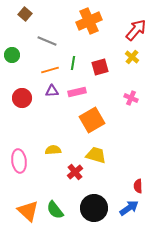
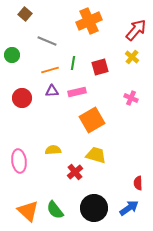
red semicircle: moved 3 px up
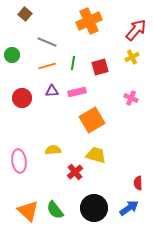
gray line: moved 1 px down
yellow cross: rotated 24 degrees clockwise
orange line: moved 3 px left, 4 px up
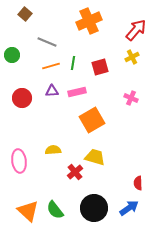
orange line: moved 4 px right
yellow trapezoid: moved 1 px left, 2 px down
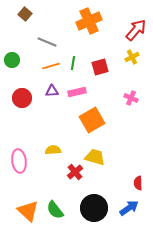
green circle: moved 5 px down
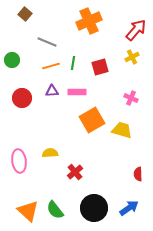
pink rectangle: rotated 12 degrees clockwise
yellow semicircle: moved 3 px left, 3 px down
yellow trapezoid: moved 27 px right, 27 px up
red semicircle: moved 9 px up
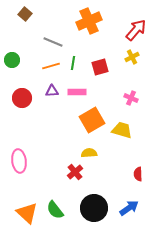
gray line: moved 6 px right
yellow semicircle: moved 39 px right
orange triangle: moved 1 px left, 2 px down
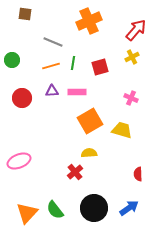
brown square: rotated 32 degrees counterclockwise
orange square: moved 2 px left, 1 px down
pink ellipse: rotated 75 degrees clockwise
orange triangle: rotated 30 degrees clockwise
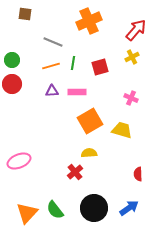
red circle: moved 10 px left, 14 px up
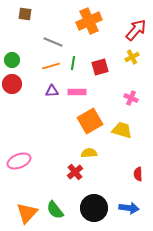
blue arrow: rotated 42 degrees clockwise
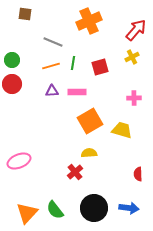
pink cross: moved 3 px right; rotated 24 degrees counterclockwise
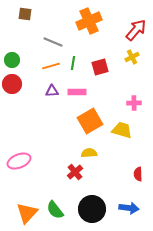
pink cross: moved 5 px down
black circle: moved 2 px left, 1 px down
